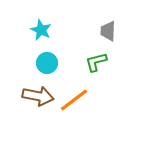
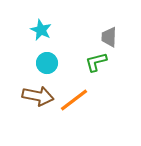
gray trapezoid: moved 1 px right, 6 px down
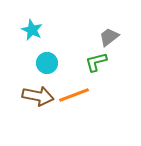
cyan star: moved 9 px left
gray trapezoid: rotated 50 degrees clockwise
orange line: moved 5 px up; rotated 16 degrees clockwise
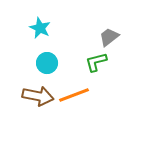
cyan star: moved 8 px right, 2 px up
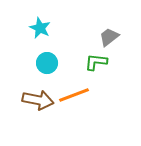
green L-shape: rotated 20 degrees clockwise
brown arrow: moved 4 px down
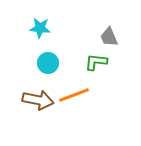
cyan star: rotated 20 degrees counterclockwise
gray trapezoid: rotated 75 degrees counterclockwise
cyan circle: moved 1 px right
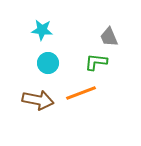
cyan star: moved 2 px right, 2 px down
orange line: moved 7 px right, 2 px up
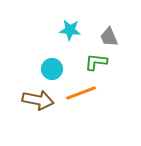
cyan star: moved 28 px right
cyan circle: moved 4 px right, 6 px down
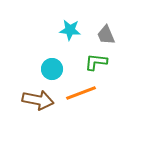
gray trapezoid: moved 3 px left, 2 px up
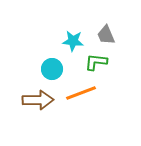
cyan star: moved 3 px right, 11 px down
brown arrow: rotated 12 degrees counterclockwise
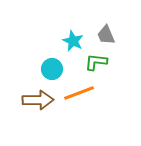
cyan star: rotated 20 degrees clockwise
orange line: moved 2 px left
